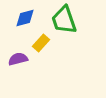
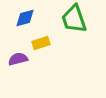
green trapezoid: moved 10 px right, 1 px up
yellow rectangle: rotated 30 degrees clockwise
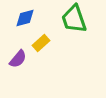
yellow rectangle: rotated 24 degrees counterclockwise
purple semicircle: rotated 144 degrees clockwise
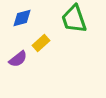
blue diamond: moved 3 px left
purple semicircle: rotated 12 degrees clockwise
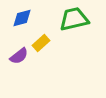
green trapezoid: rotated 96 degrees clockwise
purple semicircle: moved 1 px right, 3 px up
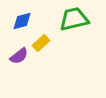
blue diamond: moved 3 px down
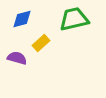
blue diamond: moved 2 px up
purple semicircle: moved 2 px left, 2 px down; rotated 126 degrees counterclockwise
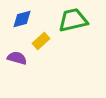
green trapezoid: moved 1 px left, 1 px down
yellow rectangle: moved 2 px up
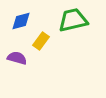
blue diamond: moved 1 px left, 2 px down
yellow rectangle: rotated 12 degrees counterclockwise
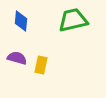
blue diamond: rotated 70 degrees counterclockwise
yellow rectangle: moved 24 px down; rotated 24 degrees counterclockwise
